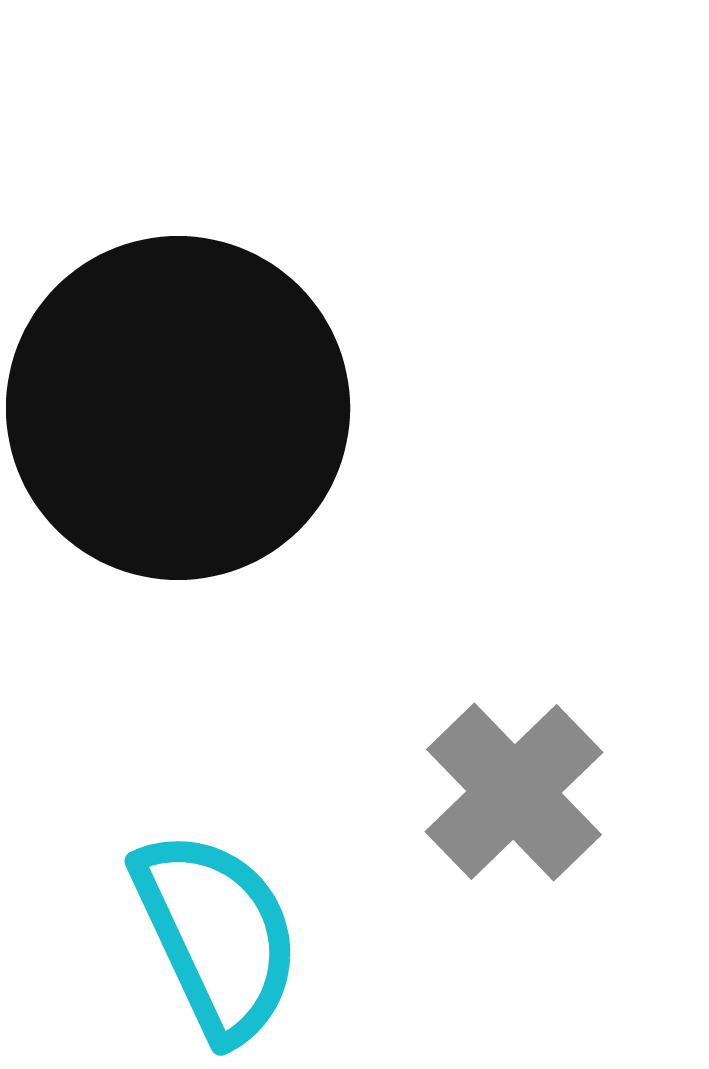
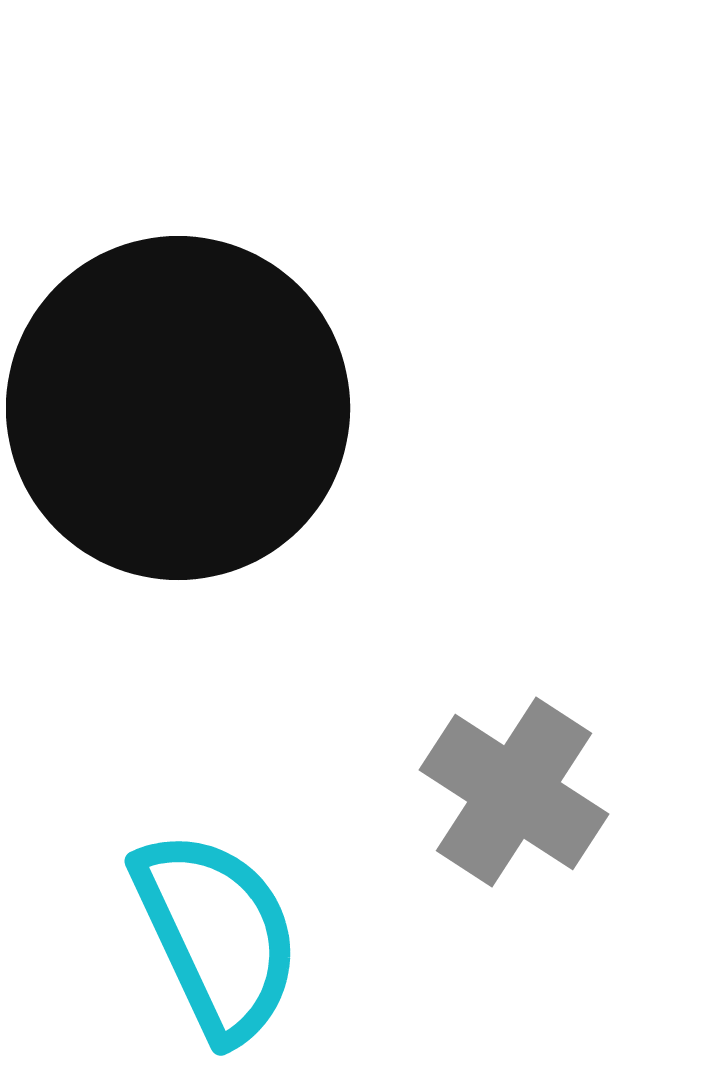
gray cross: rotated 13 degrees counterclockwise
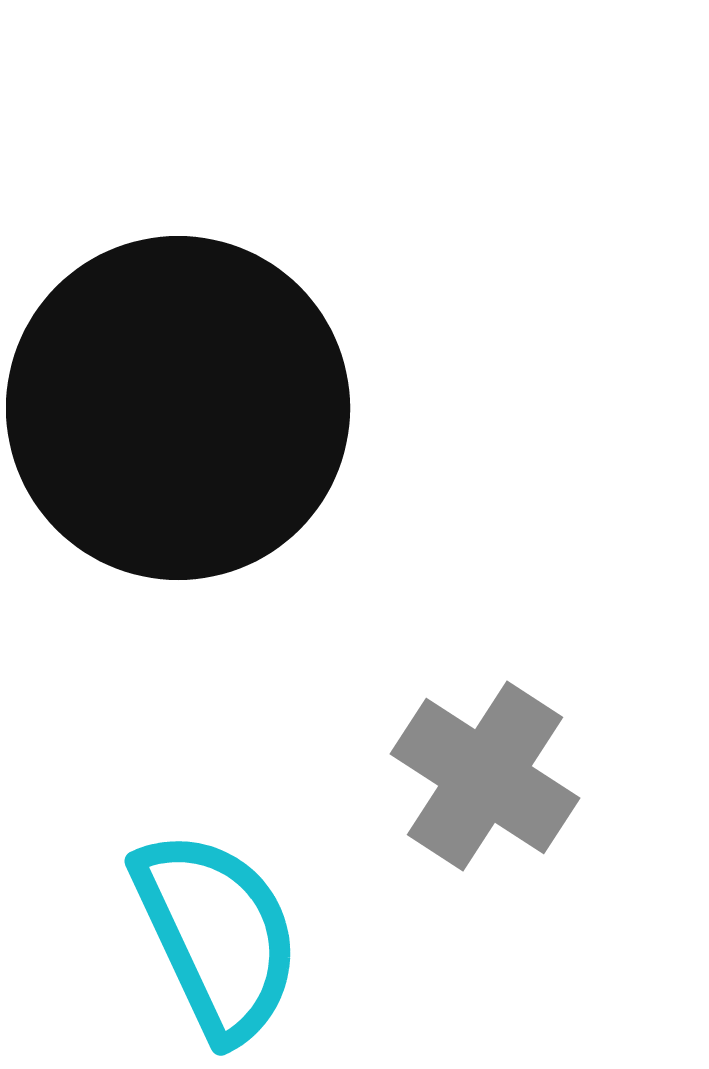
gray cross: moved 29 px left, 16 px up
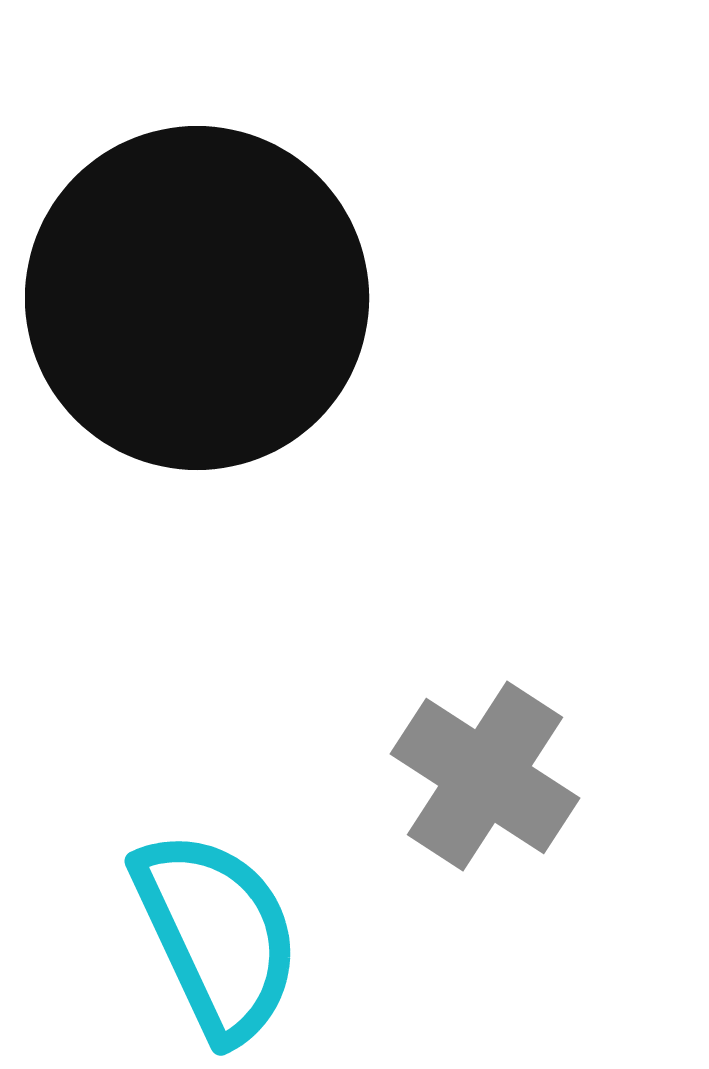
black circle: moved 19 px right, 110 px up
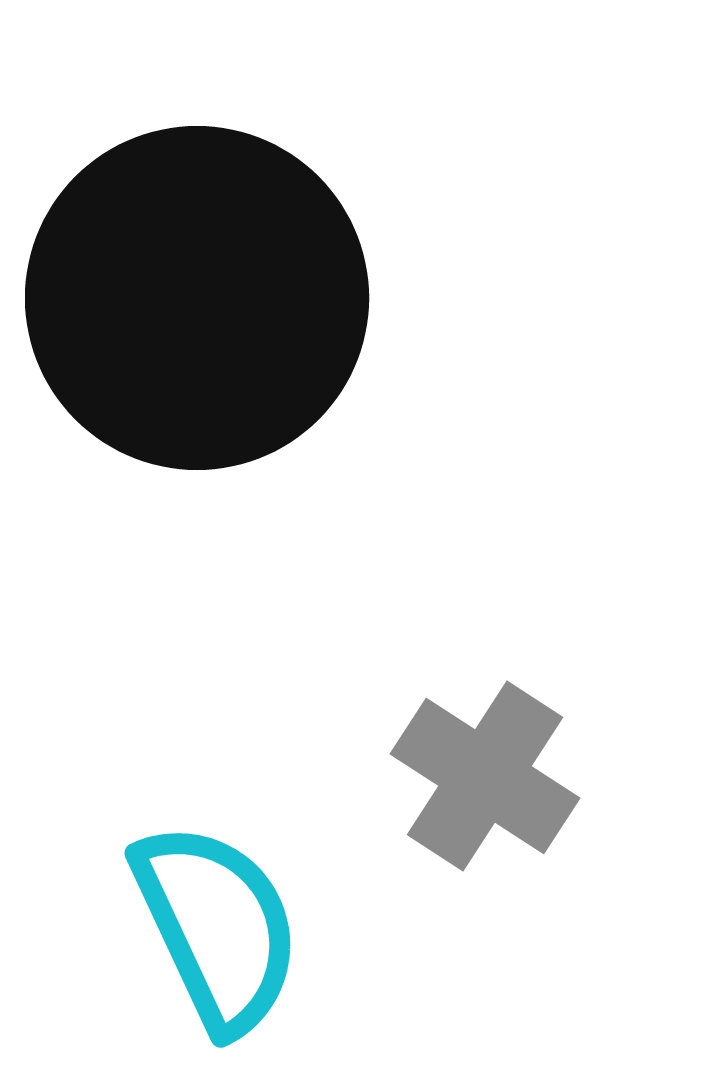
cyan semicircle: moved 8 px up
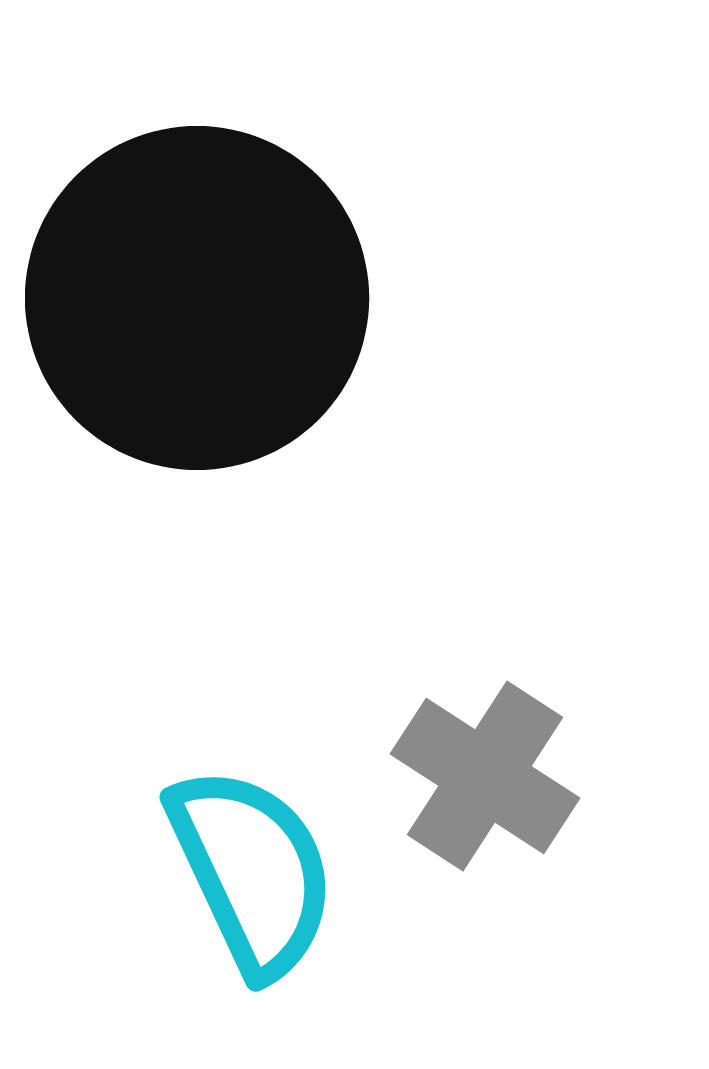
cyan semicircle: moved 35 px right, 56 px up
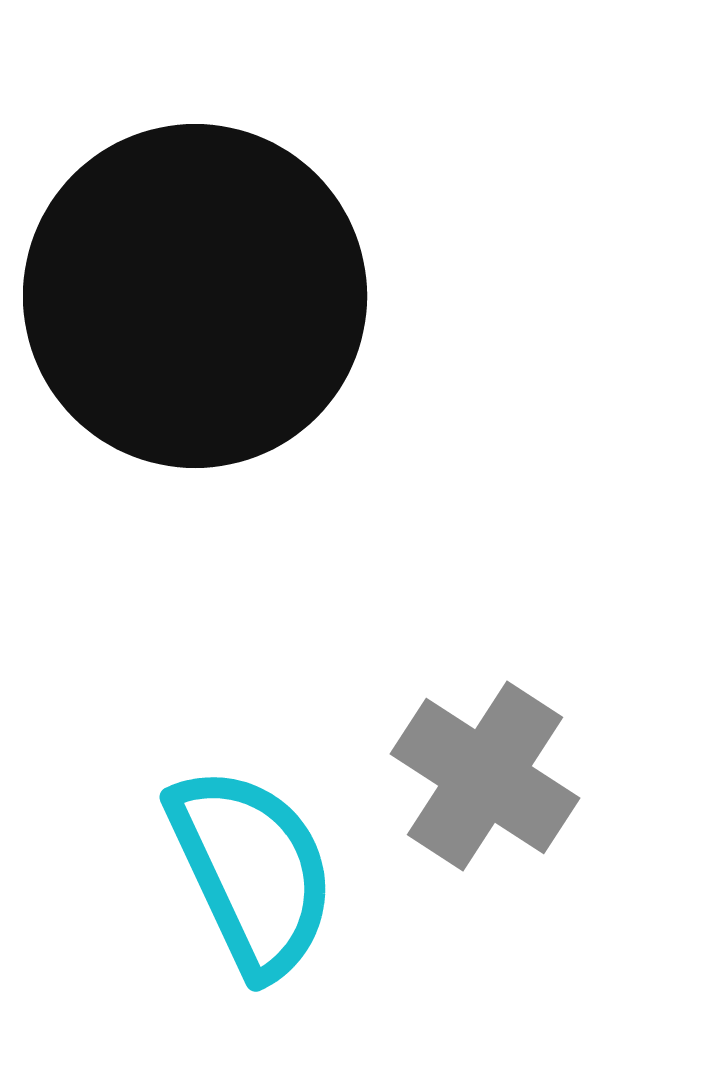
black circle: moved 2 px left, 2 px up
